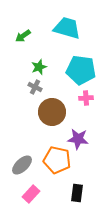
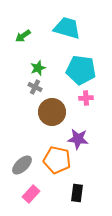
green star: moved 1 px left, 1 px down
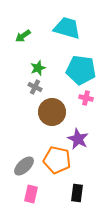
pink cross: rotated 16 degrees clockwise
purple star: rotated 20 degrees clockwise
gray ellipse: moved 2 px right, 1 px down
pink rectangle: rotated 30 degrees counterclockwise
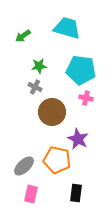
green star: moved 1 px right, 2 px up; rotated 14 degrees clockwise
black rectangle: moved 1 px left
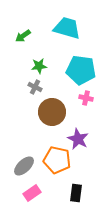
pink rectangle: moved 1 px right, 1 px up; rotated 42 degrees clockwise
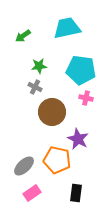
cyan trapezoid: rotated 28 degrees counterclockwise
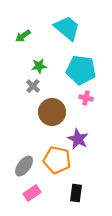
cyan trapezoid: rotated 52 degrees clockwise
gray cross: moved 2 px left, 1 px up; rotated 16 degrees clockwise
gray ellipse: rotated 10 degrees counterclockwise
